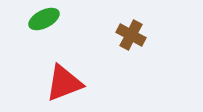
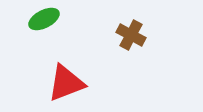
red triangle: moved 2 px right
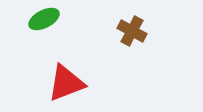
brown cross: moved 1 px right, 4 px up
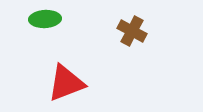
green ellipse: moved 1 px right; rotated 24 degrees clockwise
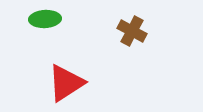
red triangle: rotated 12 degrees counterclockwise
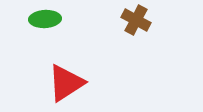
brown cross: moved 4 px right, 11 px up
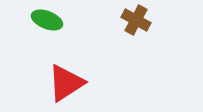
green ellipse: moved 2 px right, 1 px down; rotated 24 degrees clockwise
